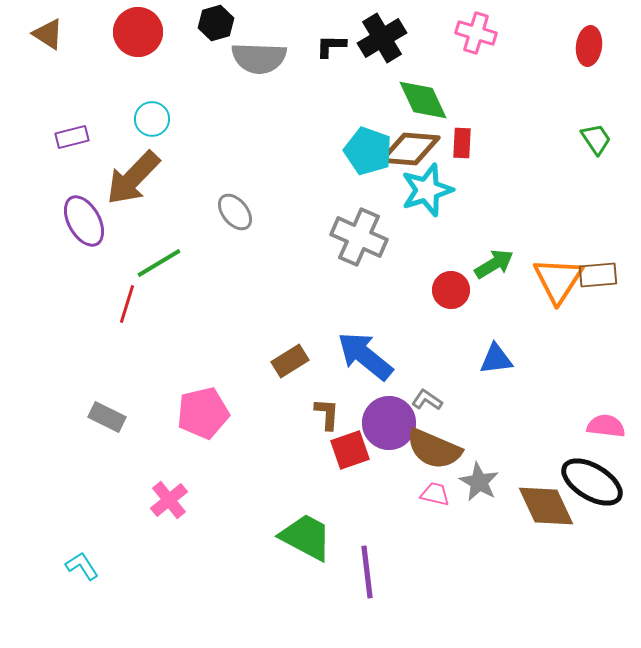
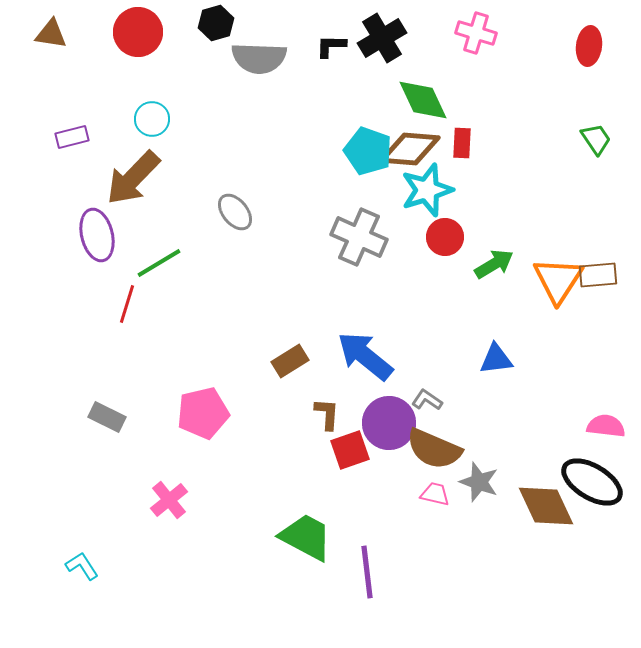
brown triangle at (48, 34): moved 3 px right; rotated 24 degrees counterclockwise
purple ellipse at (84, 221): moved 13 px right, 14 px down; rotated 15 degrees clockwise
red circle at (451, 290): moved 6 px left, 53 px up
gray star at (479, 482): rotated 9 degrees counterclockwise
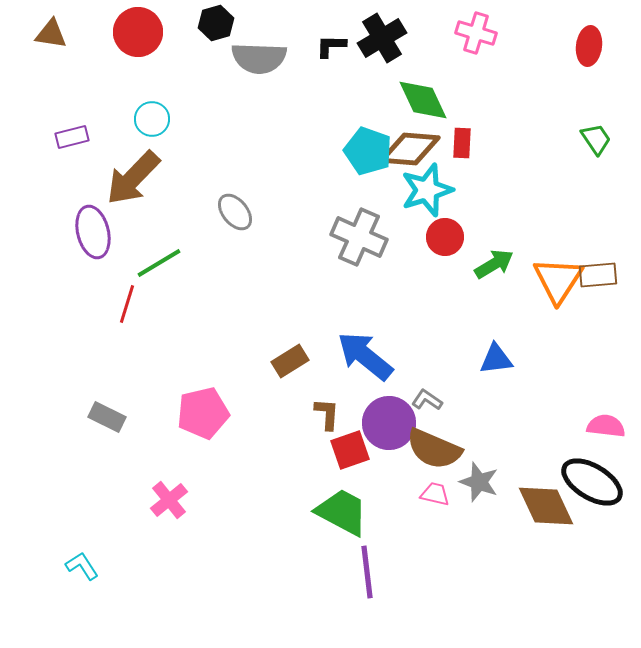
purple ellipse at (97, 235): moved 4 px left, 3 px up
green trapezoid at (306, 537): moved 36 px right, 25 px up
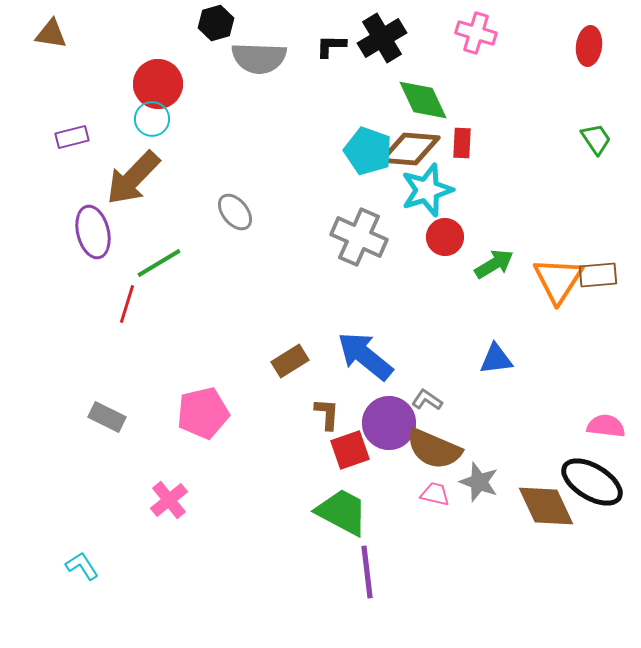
red circle at (138, 32): moved 20 px right, 52 px down
